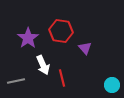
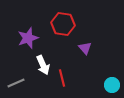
red hexagon: moved 2 px right, 7 px up
purple star: rotated 15 degrees clockwise
gray line: moved 2 px down; rotated 12 degrees counterclockwise
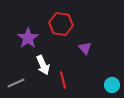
red hexagon: moved 2 px left
purple star: rotated 15 degrees counterclockwise
red line: moved 1 px right, 2 px down
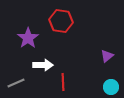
red hexagon: moved 3 px up
purple triangle: moved 22 px right, 8 px down; rotated 32 degrees clockwise
white arrow: rotated 66 degrees counterclockwise
red line: moved 2 px down; rotated 12 degrees clockwise
cyan circle: moved 1 px left, 2 px down
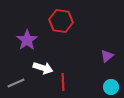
purple star: moved 1 px left, 2 px down
white arrow: moved 3 px down; rotated 18 degrees clockwise
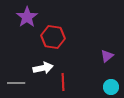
red hexagon: moved 8 px left, 16 px down
purple star: moved 23 px up
white arrow: rotated 30 degrees counterclockwise
gray line: rotated 24 degrees clockwise
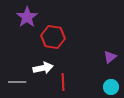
purple triangle: moved 3 px right, 1 px down
gray line: moved 1 px right, 1 px up
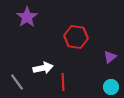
red hexagon: moved 23 px right
gray line: rotated 54 degrees clockwise
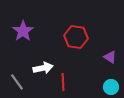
purple star: moved 4 px left, 14 px down
purple triangle: rotated 48 degrees counterclockwise
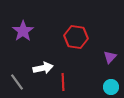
purple triangle: rotated 40 degrees clockwise
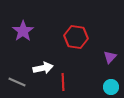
gray line: rotated 30 degrees counterclockwise
